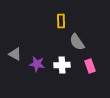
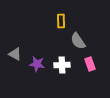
gray semicircle: moved 1 px right, 1 px up
pink rectangle: moved 2 px up
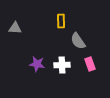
gray triangle: moved 26 px up; rotated 24 degrees counterclockwise
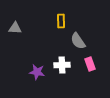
purple star: moved 8 px down
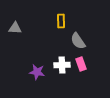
pink rectangle: moved 9 px left
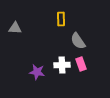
yellow rectangle: moved 2 px up
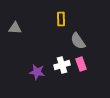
white cross: rotated 14 degrees counterclockwise
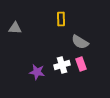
gray semicircle: moved 2 px right, 1 px down; rotated 24 degrees counterclockwise
